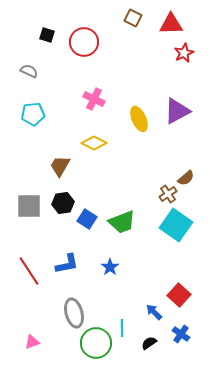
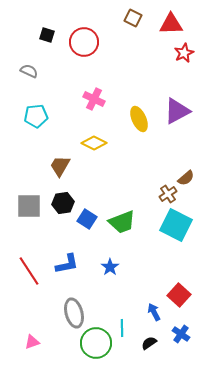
cyan pentagon: moved 3 px right, 2 px down
cyan square: rotated 8 degrees counterclockwise
blue arrow: rotated 18 degrees clockwise
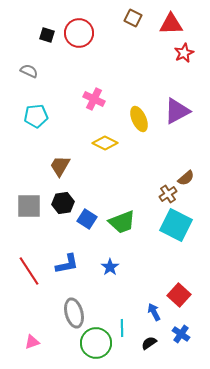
red circle: moved 5 px left, 9 px up
yellow diamond: moved 11 px right
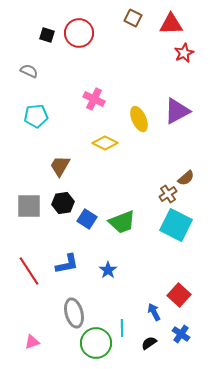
blue star: moved 2 px left, 3 px down
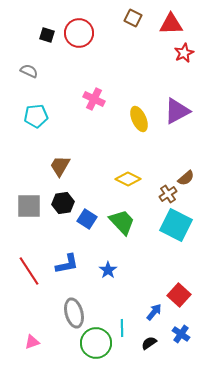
yellow diamond: moved 23 px right, 36 px down
green trapezoid: rotated 112 degrees counterclockwise
blue arrow: rotated 66 degrees clockwise
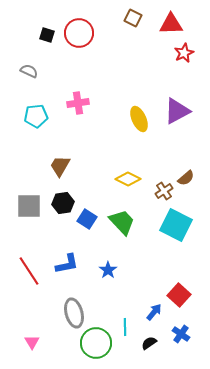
pink cross: moved 16 px left, 4 px down; rotated 35 degrees counterclockwise
brown cross: moved 4 px left, 3 px up
cyan line: moved 3 px right, 1 px up
pink triangle: rotated 42 degrees counterclockwise
